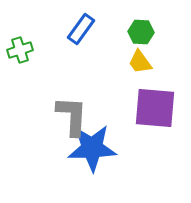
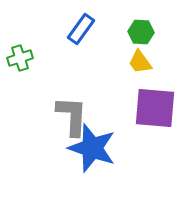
green cross: moved 8 px down
blue star: rotated 21 degrees clockwise
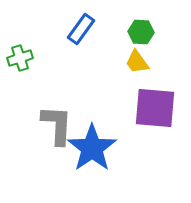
yellow trapezoid: moved 3 px left
gray L-shape: moved 15 px left, 9 px down
blue star: rotated 18 degrees clockwise
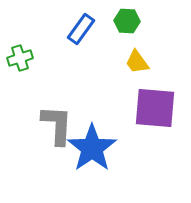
green hexagon: moved 14 px left, 11 px up
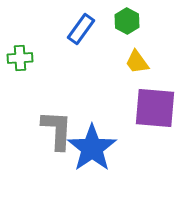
green hexagon: rotated 25 degrees clockwise
green cross: rotated 15 degrees clockwise
gray L-shape: moved 5 px down
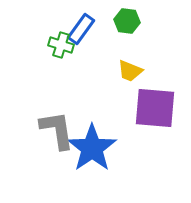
green hexagon: rotated 20 degrees counterclockwise
green cross: moved 41 px right, 13 px up; rotated 20 degrees clockwise
yellow trapezoid: moved 7 px left, 9 px down; rotated 32 degrees counterclockwise
gray L-shape: rotated 12 degrees counterclockwise
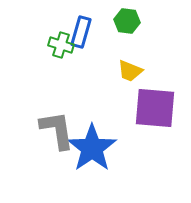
blue rectangle: moved 3 px down; rotated 20 degrees counterclockwise
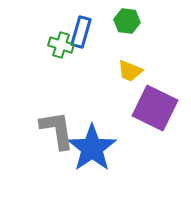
purple square: rotated 21 degrees clockwise
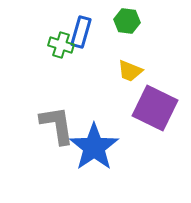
gray L-shape: moved 5 px up
blue star: moved 2 px right, 1 px up
